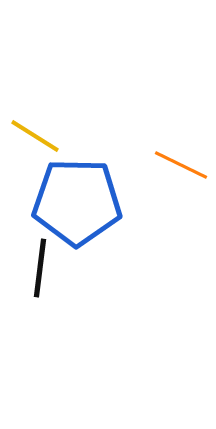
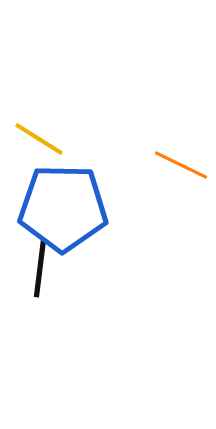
yellow line: moved 4 px right, 3 px down
blue pentagon: moved 14 px left, 6 px down
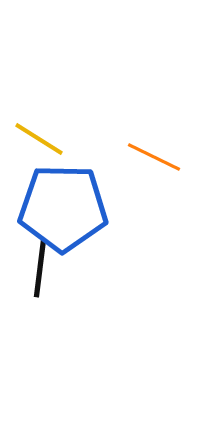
orange line: moved 27 px left, 8 px up
